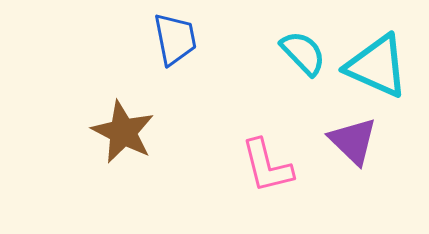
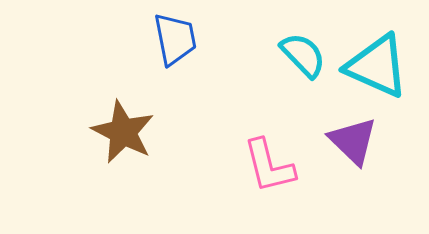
cyan semicircle: moved 2 px down
pink L-shape: moved 2 px right
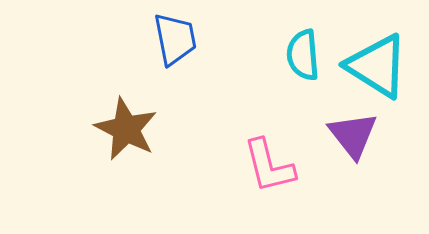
cyan semicircle: rotated 141 degrees counterclockwise
cyan triangle: rotated 8 degrees clockwise
brown star: moved 3 px right, 3 px up
purple triangle: moved 6 px up; rotated 8 degrees clockwise
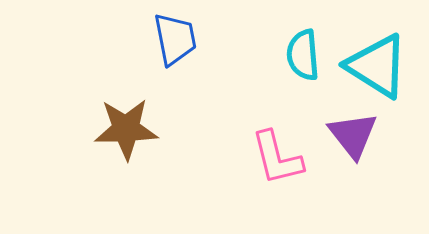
brown star: rotated 28 degrees counterclockwise
pink L-shape: moved 8 px right, 8 px up
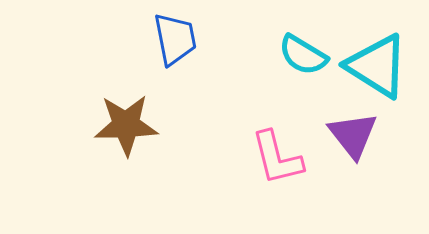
cyan semicircle: rotated 54 degrees counterclockwise
brown star: moved 4 px up
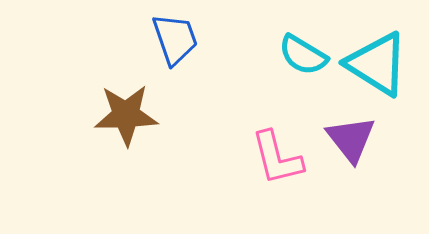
blue trapezoid: rotated 8 degrees counterclockwise
cyan triangle: moved 2 px up
brown star: moved 10 px up
purple triangle: moved 2 px left, 4 px down
